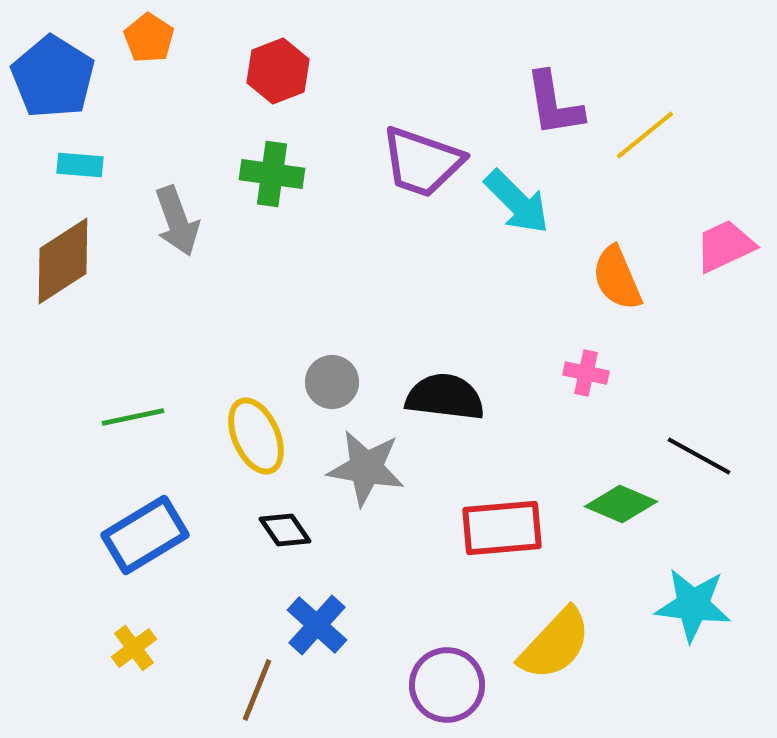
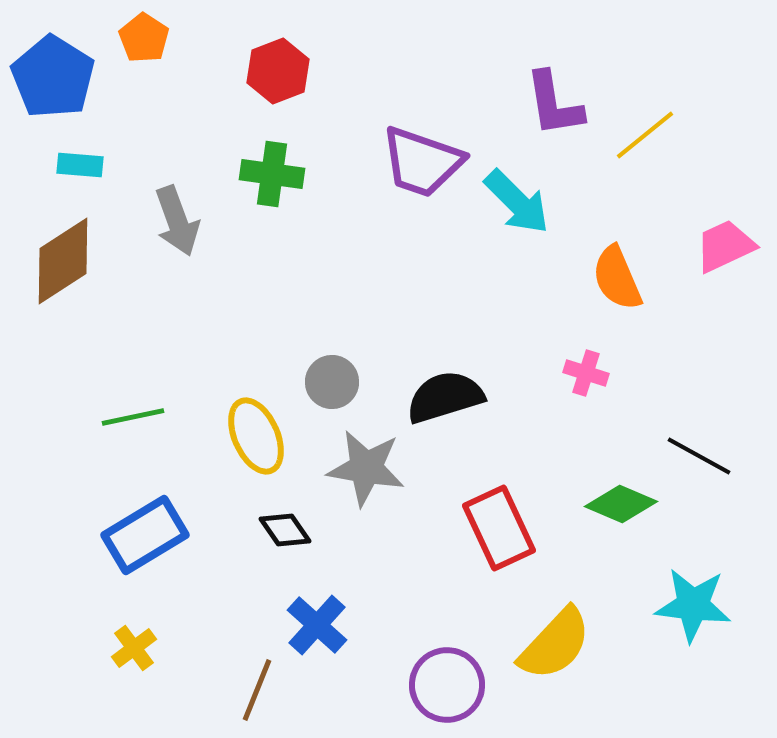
orange pentagon: moved 5 px left
pink cross: rotated 6 degrees clockwise
black semicircle: rotated 24 degrees counterclockwise
red rectangle: moved 3 px left; rotated 70 degrees clockwise
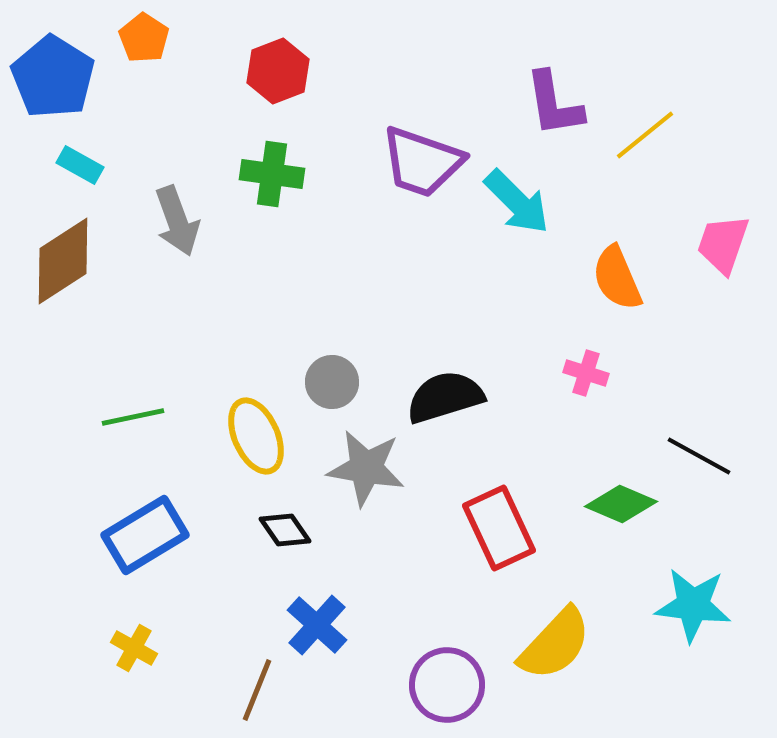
cyan rectangle: rotated 24 degrees clockwise
pink trapezoid: moved 2 px left, 2 px up; rotated 46 degrees counterclockwise
yellow cross: rotated 24 degrees counterclockwise
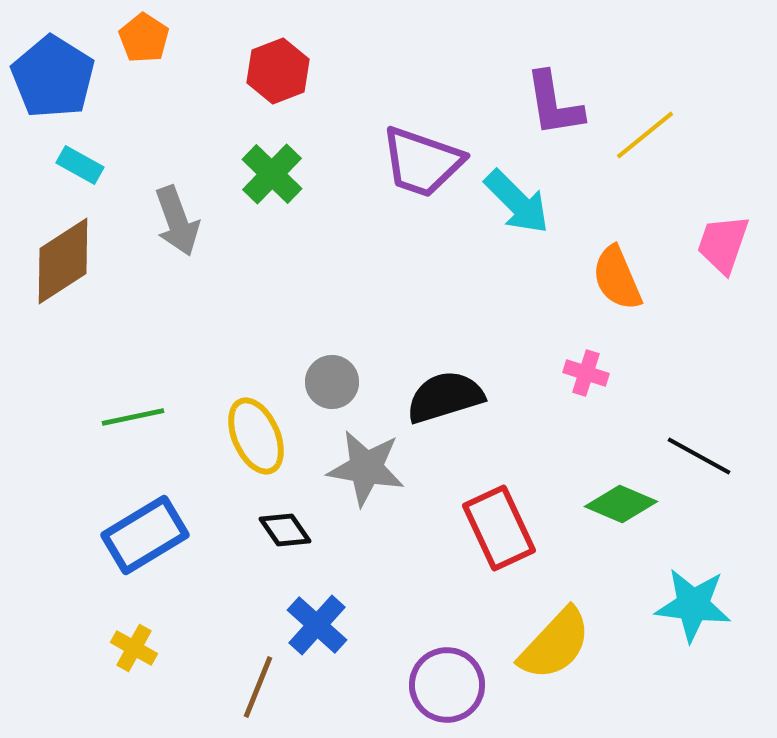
green cross: rotated 36 degrees clockwise
brown line: moved 1 px right, 3 px up
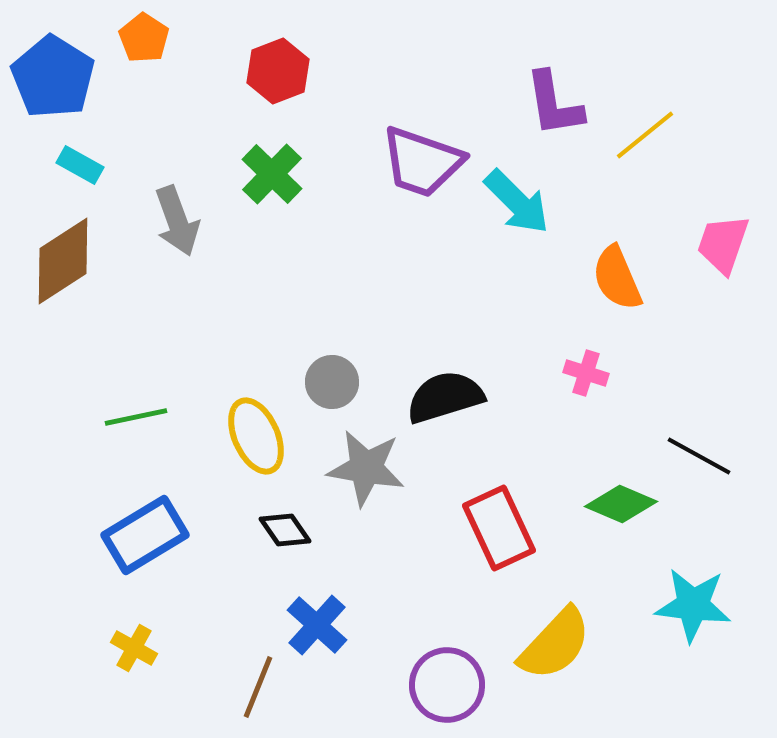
green line: moved 3 px right
